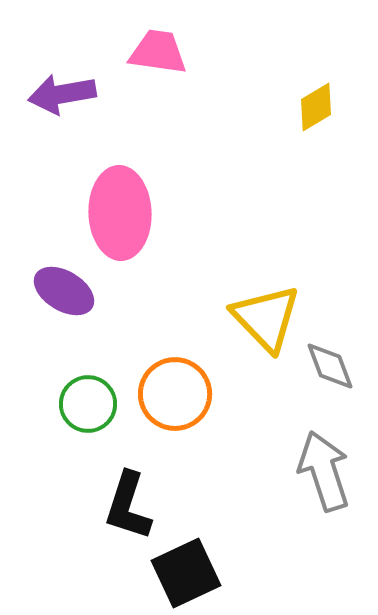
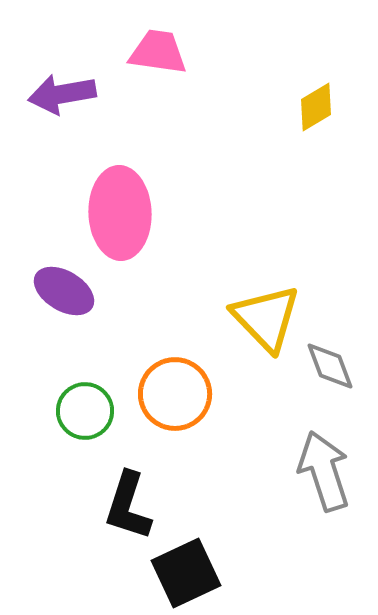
green circle: moved 3 px left, 7 px down
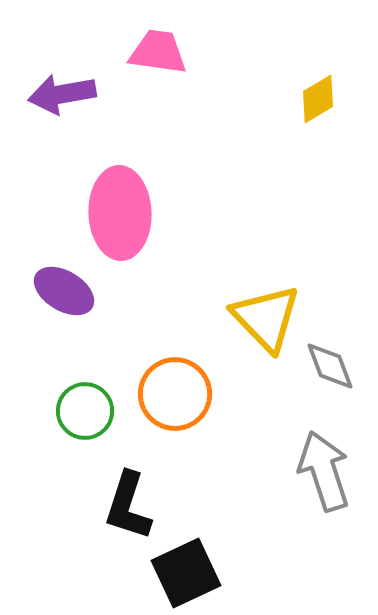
yellow diamond: moved 2 px right, 8 px up
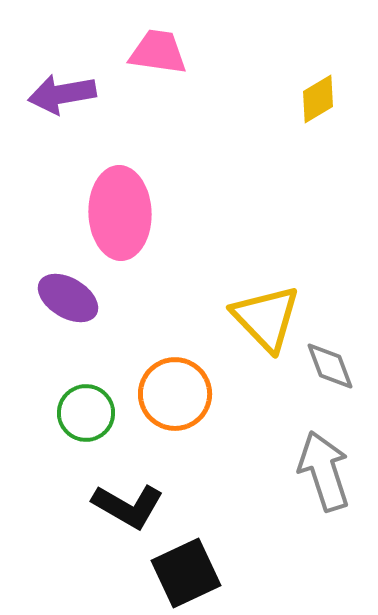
purple ellipse: moved 4 px right, 7 px down
green circle: moved 1 px right, 2 px down
black L-shape: rotated 78 degrees counterclockwise
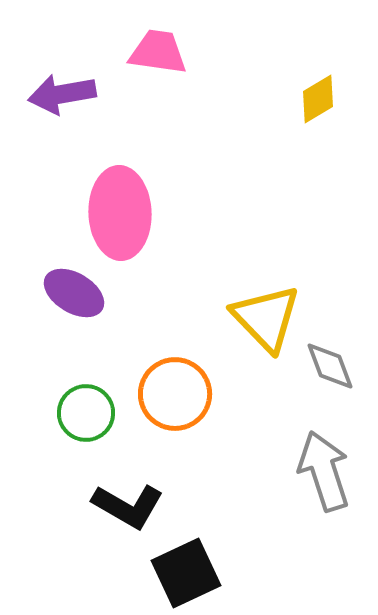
purple ellipse: moved 6 px right, 5 px up
